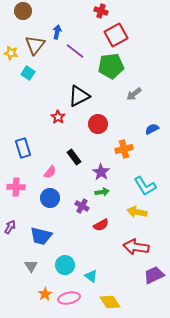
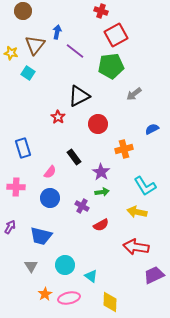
yellow diamond: rotated 35 degrees clockwise
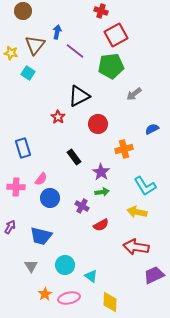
pink semicircle: moved 9 px left, 7 px down
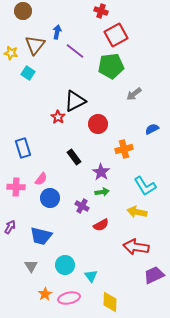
black triangle: moved 4 px left, 5 px down
cyan triangle: rotated 16 degrees clockwise
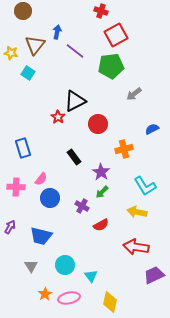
green arrow: rotated 144 degrees clockwise
yellow diamond: rotated 10 degrees clockwise
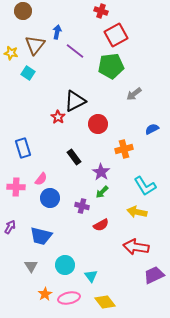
purple cross: rotated 16 degrees counterclockwise
yellow diamond: moved 5 px left; rotated 50 degrees counterclockwise
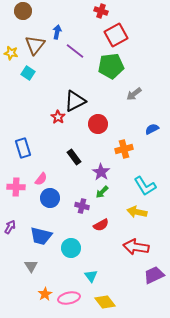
cyan circle: moved 6 px right, 17 px up
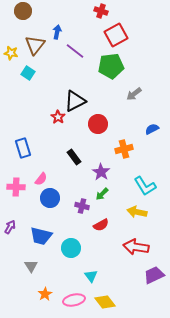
green arrow: moved 2 px down
pink ellipse: moved 5 px right, 2 px down
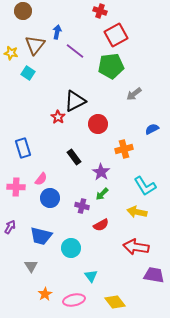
red cross: moved 1 px left
purple trapezoid: rotated 35 degrees clockwise
yellow diamond: moved 10 px right
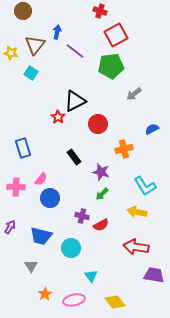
cyan square: moved 3 px right
purple star: rotated 18 degrees counterclockwise
purple cross: moved 10 px down
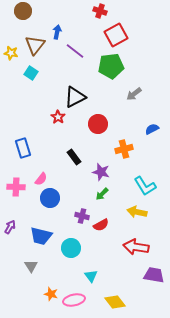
black triangle: moved 4 px up
orange star: moved 6 px right; rotated 24 degrees counterclockwise
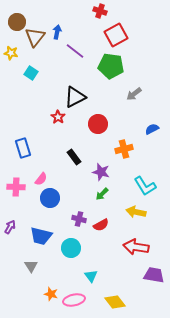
brown circle: moved 6 px left, 11 px down
brown triangle: moved 8 px up
green pentagon: rotated 15 degrees clockwise
yellow arrow: moved 1 px left
purple cross: moved 3 px left, 3 px down
